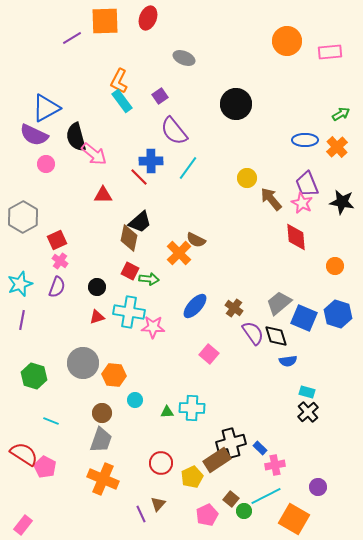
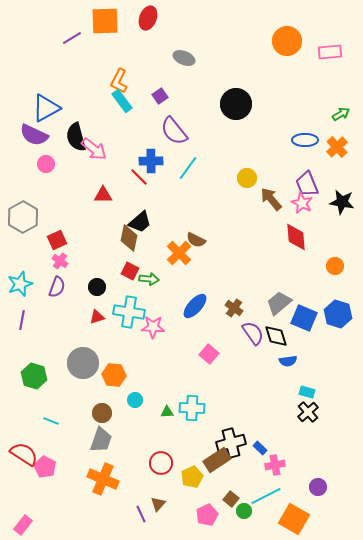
pink arrow at (94, 154): moved 5 px up
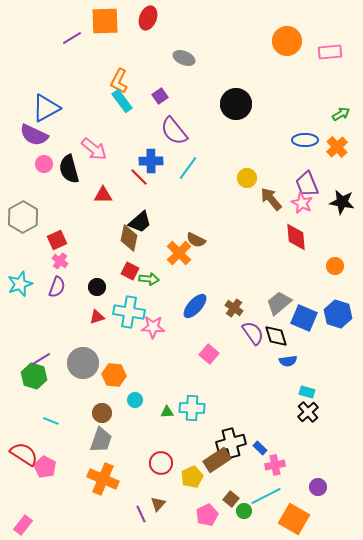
black semicircle at (76, 137): moved 7 px left, 32 px down
pink circle at (46, 164): moved 2 px left
purple line at (22, 320): moved 19 px right, 39 px down; rotated 48 degrees clockwise
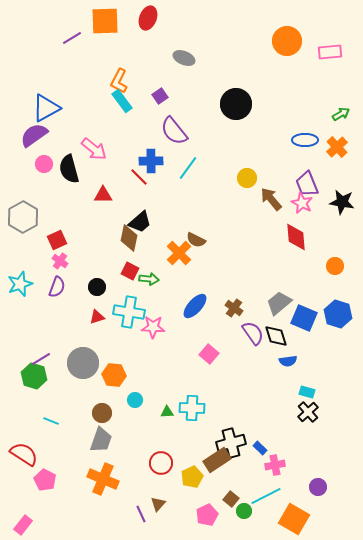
purple semicircle at (34, 135): rotated 120 degrees clockwise
pink pentagon at (45, 467): moved 13 px down
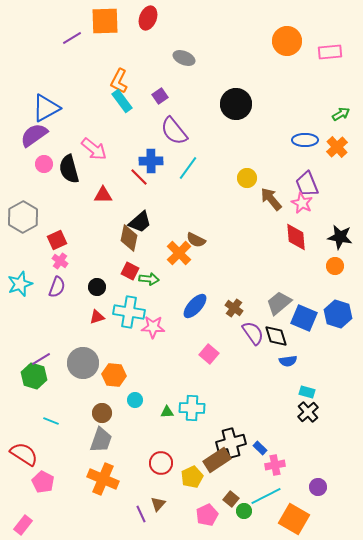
black star at (342, 202): moved 2 px left, 35 px down
pink pentagon at (45, 480): moved 2 px left, 2 px down
